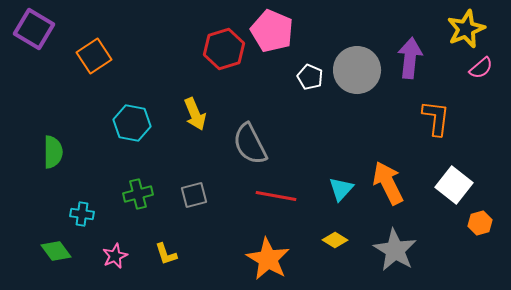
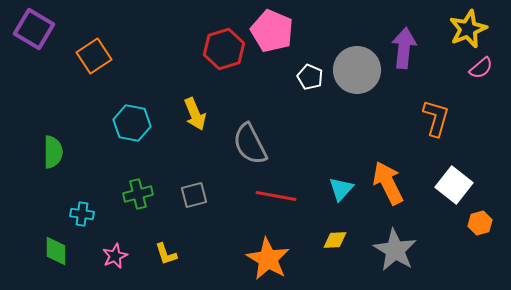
yellow star: moved 2 px right
purple arrow: moved 6 px left, 10 px up
orange L-shape: rotated 9 degrees clockwise
yellow diamond: rotated 35 degrees counterclockwise
green diamond: rotated 36 degrees clockwise
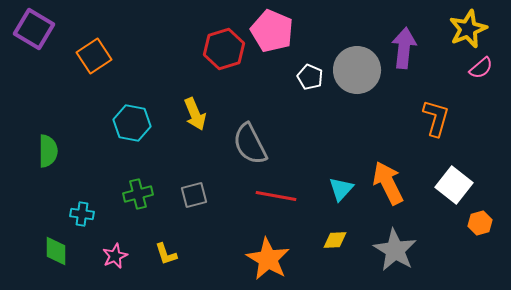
green semicircle: moved 5 px left, 1 px up
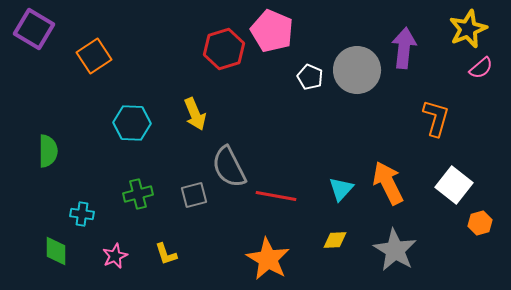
cyan hexagon: rotated 9 degrees counterclockwise
gray semicircle: moved 21 px left, 23 px down
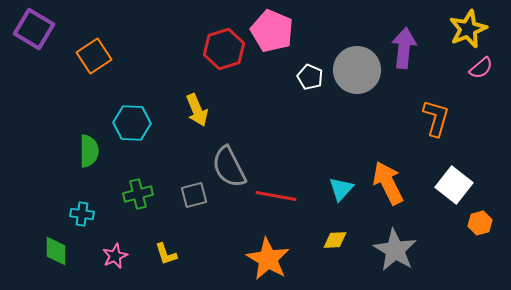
yellow arrow: moved 2 px right, 4 px up
green semicircle: moved 41 px right
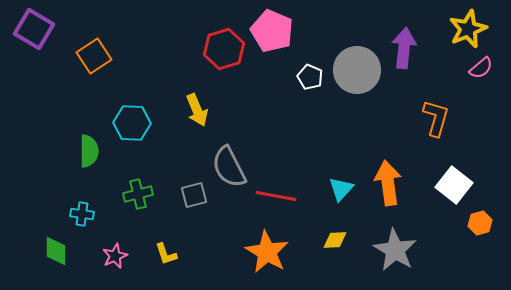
orange arrow: rotated 18 degrees clockwise
orange star: moved 1 px left, 7 px up
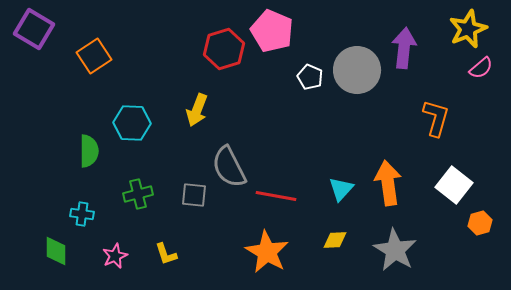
yellow arrow: rotated 44 degrees clockwise
gray square: rotated 20 degrees clockwise
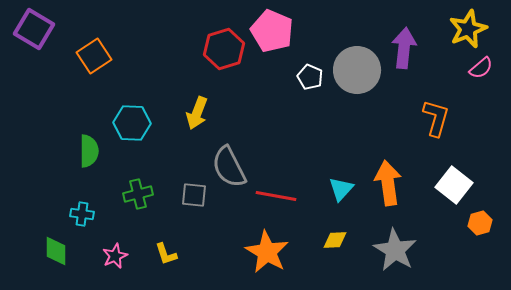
yellow arrow: moved 3 px down
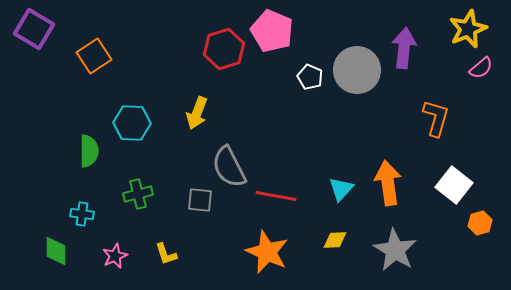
gray square: moved 6 px right, 5 px down
orange star: rotated 6 degrees counterclockwise
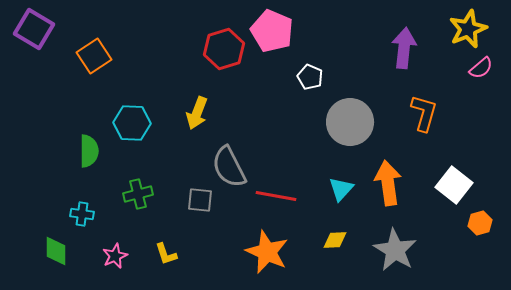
gray circle: moved 7 px left, 52 px down
orange L-shape: moved 12 px left, 5 px up
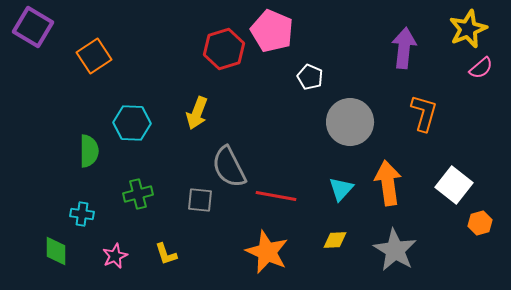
purple square: moved 1 px left, 2 px up
